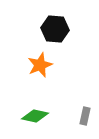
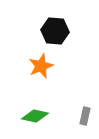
black hexagon: moved 2 px down
orange star: moved 1 px right, 1 px down
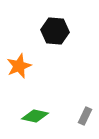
orange star: moved 22 px left
gray rectangle: rotated 12 degrees clockwise
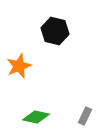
black hexagon: rotated 8 degrees clockwise
green diamond: moved 1 px right, 1 px down
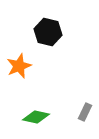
black hexagon: moved 7 px left, 1 px down
gray rectangle: moved 4 px up
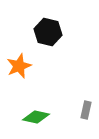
gray rectangle: moved 1 px right, 2 px up; rotated 12 degrees counterclockwise
